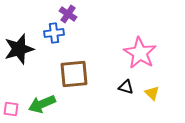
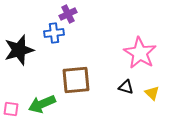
purple cross: rotated 30 degrees clockwise
black star: moved 1 px down
brown square: moved 2 px right, 6 px down
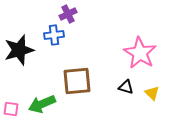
blue cross: moved 2 px down
brown square: moved 1 px right, 1 px down
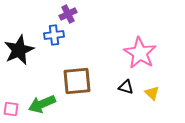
black star: rotated 8 degrees counterclockwise
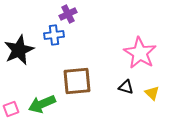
pink square: rotated 28 degrees counterclockwise
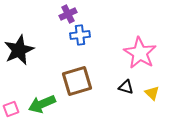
blue cross: moved 26 px right
brown square: rotated 12 degrees counterclockwise
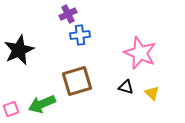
pink star: rotated 8 degrees counterclockwise
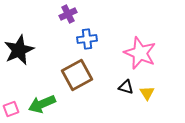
blue cross: moved 7 px right, 4 px down
brown square: moved 6 px up; rotated 12 degrees counterclockwise
yellow triangle: moved 5 px left; rotated 14 degrees clockwise
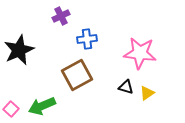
purple cross: moved 7 px left, 2 px down
pink star: rotated 16 degrees counterclockwise
yellow triangle: rotated 28 degrees clockwise
green arrow: moved 2 px down
pink square: rotated 28 degrees counterclockwise
